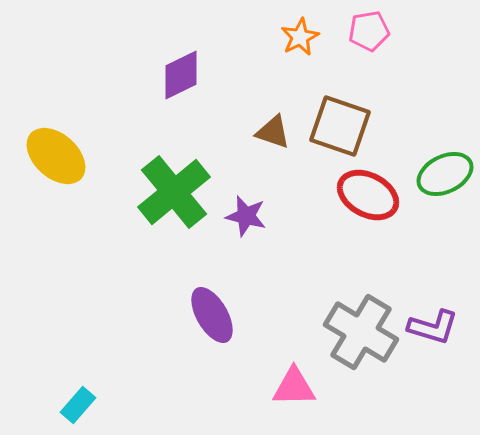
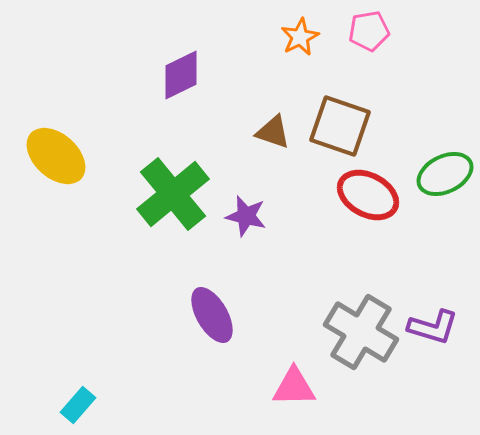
green cross: moved 1 px left, 2 px down
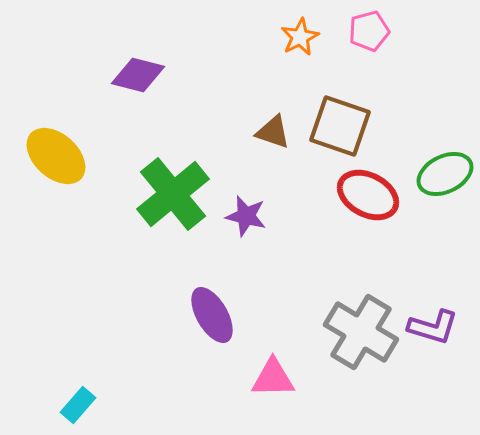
pink pentagon: rotated 6 degrees counterclockwise
purple diamond: moved 43 px left; rotated 40 degrees clockwise
pink triangle: moved 21 px left, 9 px up
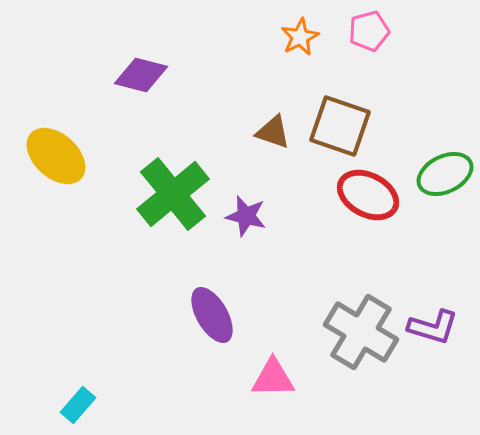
purple diamond: moved 3 px right
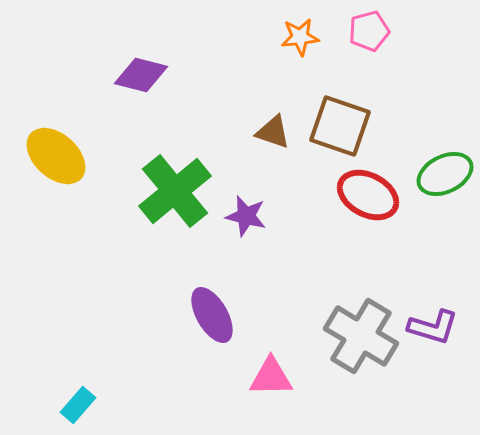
orange star: rotated 21 degrees clockwise
green cross: moved 2 px right, 3 px up
gray cross: moved 4 px down
pink triangle: moved 2 px left, 1 px up
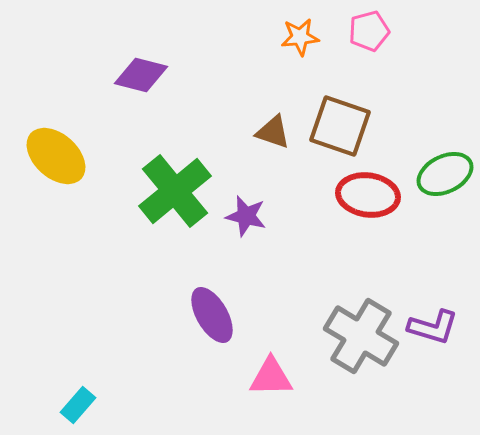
red ellipse: rotated 20 degrees counterclockwise
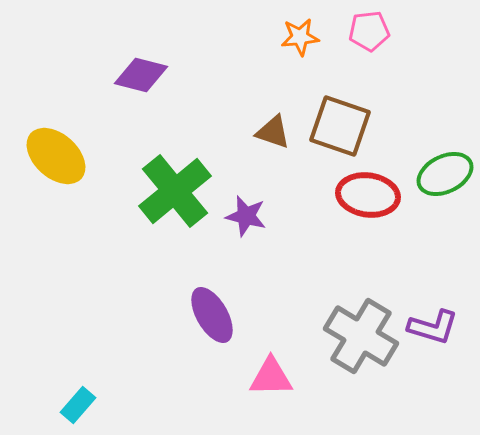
pink pentagon: rotated 9 degrees clockwise
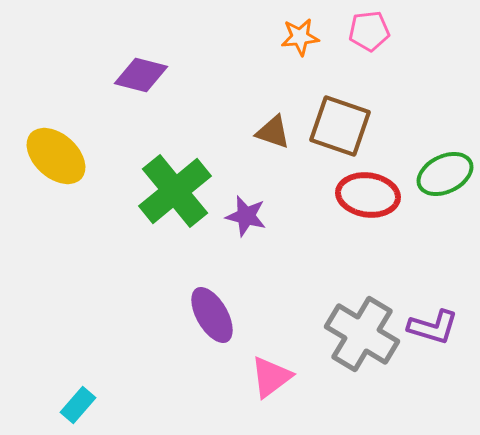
gray cross: moved 1 px right, 2 px up
pink triangle: rotated 36 degrees counterclockwise
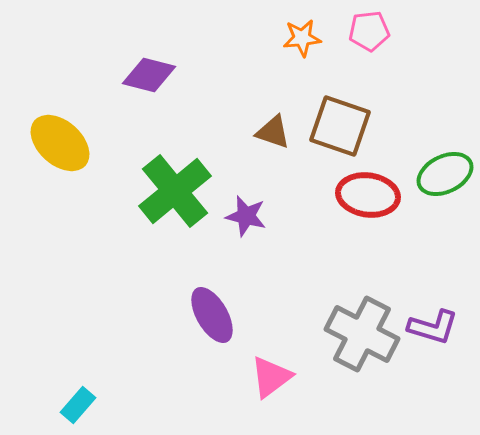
orange star: moved 2 px right, 1 px down
purple diamond: moved 8 px right
yellow ellipse: moved 4 px right, 13 px up
gray cross: rotated 4 degrees counterclockwise
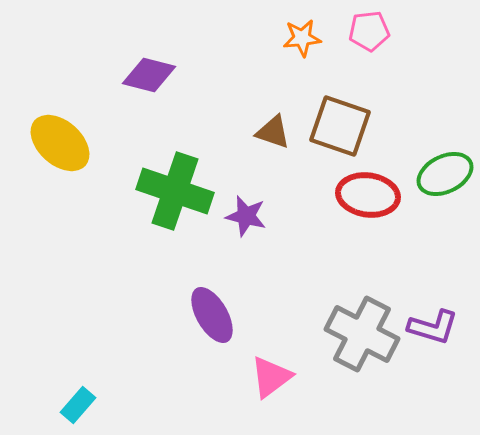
green cross: rotated 32 degrees counterclockwise
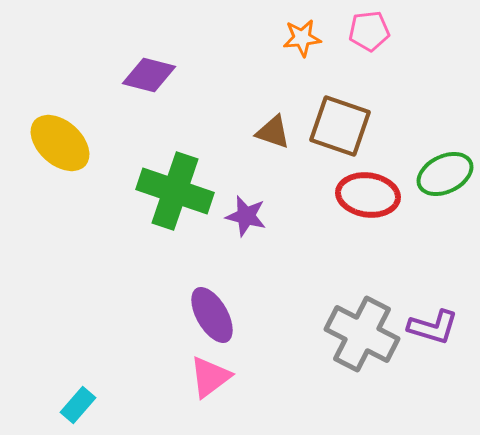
pink triangle: moved 61 px left
